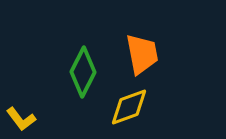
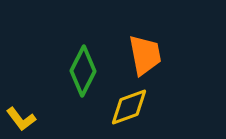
orange trapezoid: moved 3 px right, 1 px down
green diamond: moved 1 px up
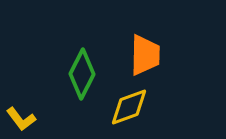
orange trapezoid: rotated 12 degrees clockwise
green diamond: moved 1 px left, 3 px down
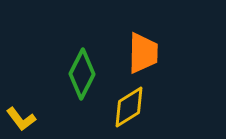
orange trapezoid: moved 2 px left, 2 px up
yellow diamond: rotated 12 degrees counterclockwise
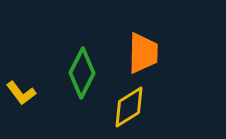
green diamond: moved 1 px up
yellow L-shape: moved 26 px up
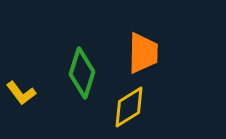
green diamond: rotated 9 degrees counterclockwise
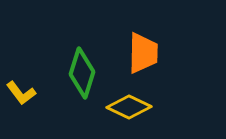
yellow diamond: rotated 57 degrees clockwise
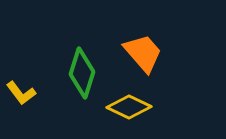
orange trapezoid: rotated 42 degrees counterclockwise
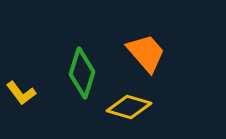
orange trapezoid: moved 3 px right
yellow diamond: rotated 9 degrees counterclockwise
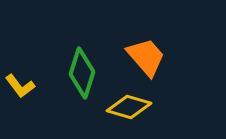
orange trapezoid: moved 4 px down
yellow L-shape: moved 1 px left, 7 px up
